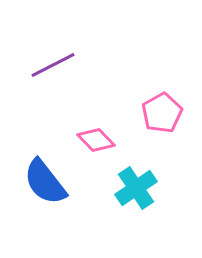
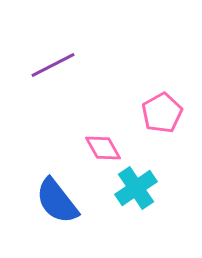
pink diamond: moved 7 px right, 8 px down; rotated 15 degrees clockwise
blue semicircle: moved 12 px right, 19 px down
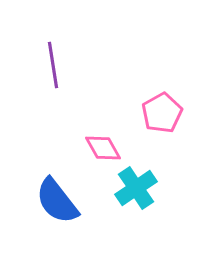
purple line: rotated 72 degrees counterclockwise
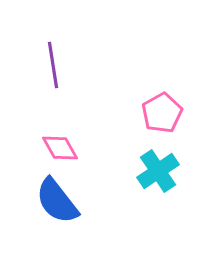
pink diamond: moved 43 px left
cyan cross: moved 22 px right, 17 px up
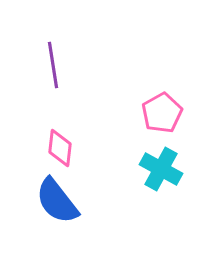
pink diamond: rotated 36 degrees clockwise
cyan cross: moved 3 px right, 2 px up; rotated 27 degrees counterclockwise
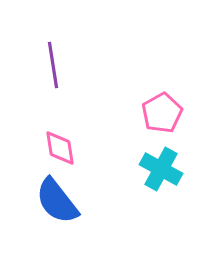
pink diamond: rotated 15 degrees counterclockwise
